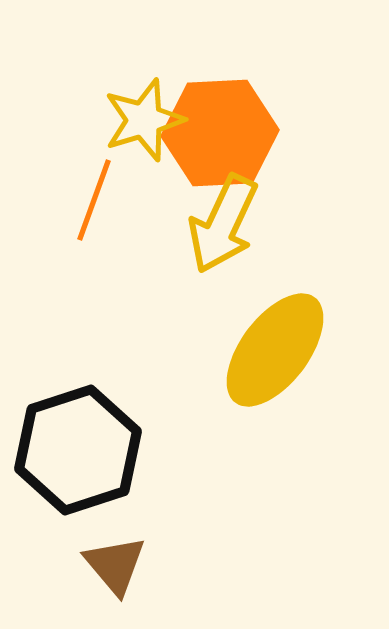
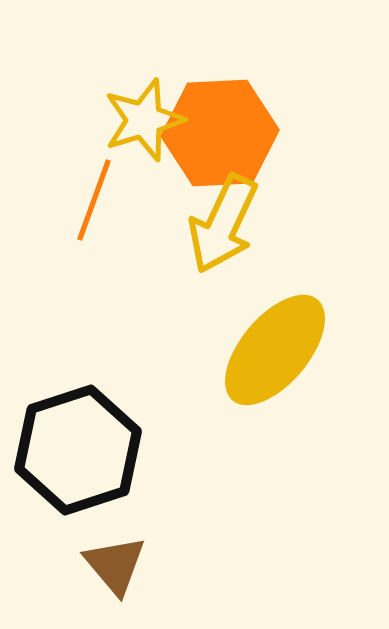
yellow ellipse: rotated 3 degrees clockwise
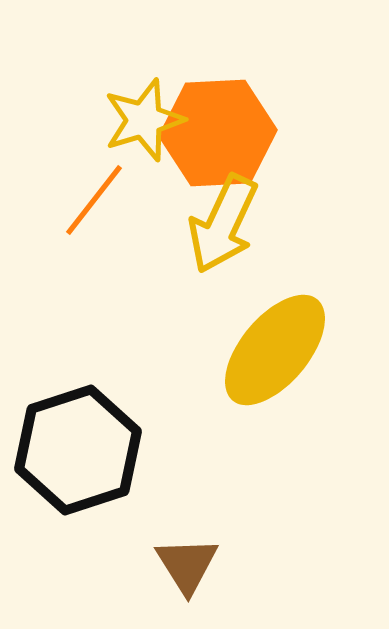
orange hexagon: moved 2 px left
orange line: rotated 18 degrees clockwise
brown triangle: moved 72 px right; rotated 8 degrees clockwise
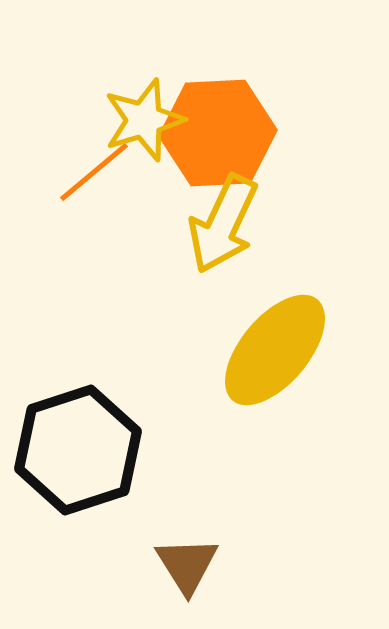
orange line: moved 28 px up; rotated 12 degrees clockwise
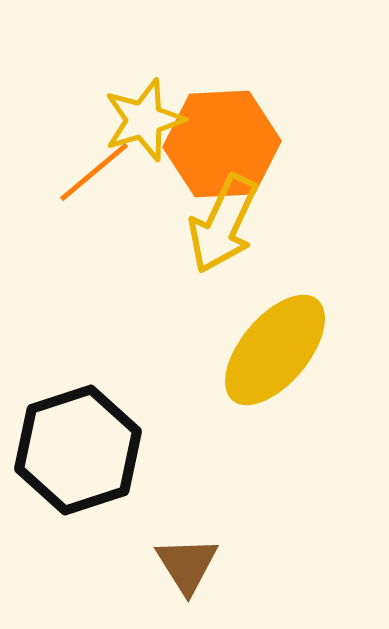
orange hexagon: moved 4 px right, 11 px down
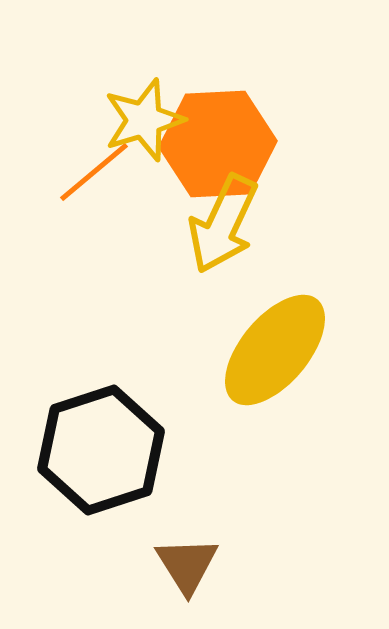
orange hexagon: moved 4 px left
black hexagon: moved 23 px right
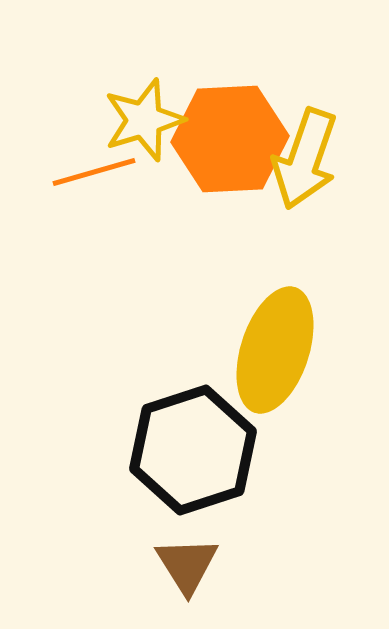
orange hexagon: moved 12 px right, 5 px up
orange line: rotated 24 degrees clockwise
yellow arrow: moved 82 px right, 65 px up; rotated 6 degrees counterclockwise
yellow ellipse: rotated 22 degrees counterclockwise
black hexagon: moved 92 px right
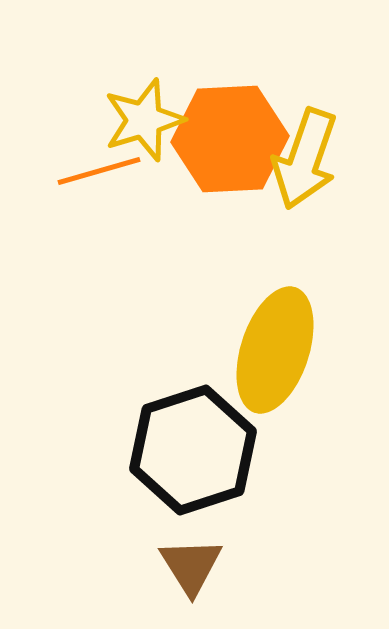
orange line: moved 5 px right, 1 px up
brown triangle: moved 4 px right, 1 px down
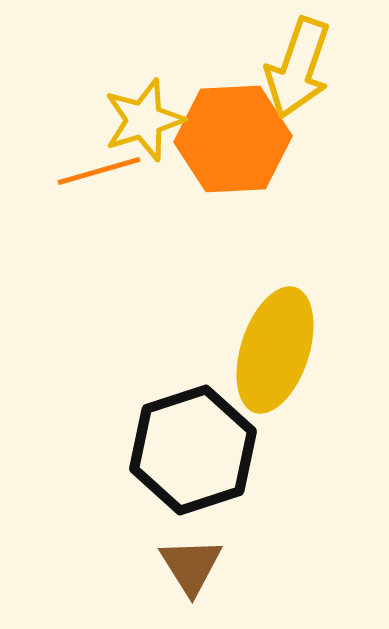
orange hexagon: moved 3 px right
yellow arrow: moved 7 px left, 91 px up
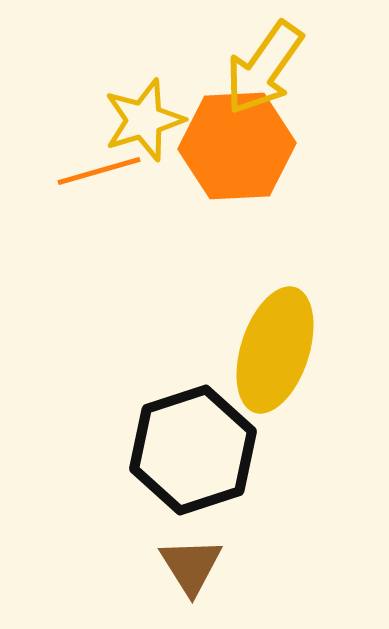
yellow arrow: moved 34 px left; rotated 16 degrees clockwise
orange hexagon: moved 4 px right, 7 px down
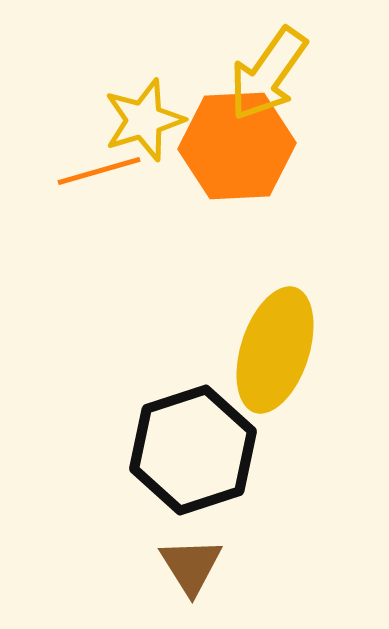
yellow arrow: moved 4 px right, 6 px down
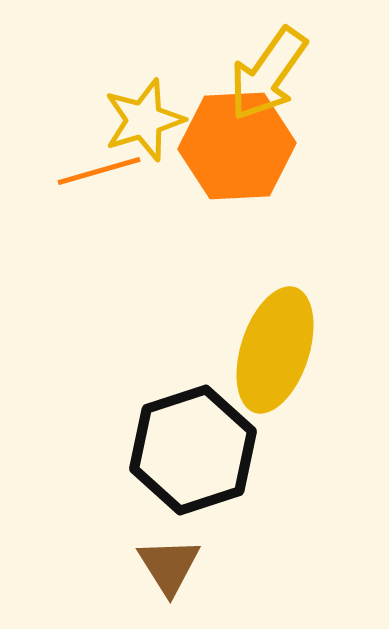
brown triangle: moved 22 px left
